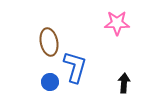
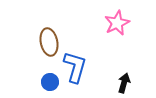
pink star: rotated 25 degrees counterclockwise
black arrow: rotated 12 degrees clockwise
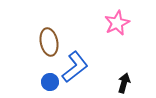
blue L-shape: rotated 36 degrees clockwise
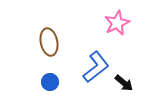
blue L-shape: moved 21 px right
black arrow: rotated 114 degrees clockwise
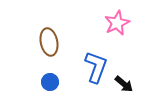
blue L-shape: rotated 32 degrees counterclockwise
black arrow: moved 1 px down
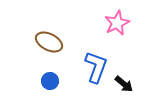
brown ellipse: rotated 52 degrees counterclockwise
blue circle: moved 1 px up
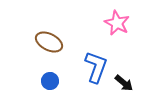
pink star: rotated 20 degrees counterclockwise
black arrow: moved 1 px up
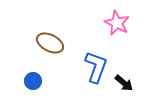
brown ellipse: moved 1 px right, 1 px down
blue circle: moved 17 px left
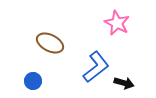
blue L-shape: rotated 32 degrees clockwise
black arrow: rotated 24 degrees counterclockwise
